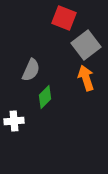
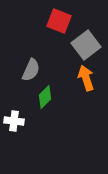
red square: moved 5 px left, 3 px down
white cross: rotated 12 degrees clockwise
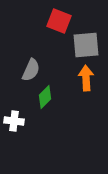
gray square: rotated 32 degrees clockwise
orange arrow: rotated 15 degrees clockwise
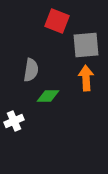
red square: moved 2 px left
gray semicircle: rotated 15 degrees counterclockwise
green diamond: moved 3 px right, 1 px up; rotated 45 degrees clockwise
white cross: rotated 30 degrees counterclockwise
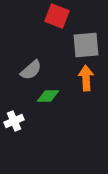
red square: moved 5 px up
gray semicircle: rotated 40 degrees clockwise
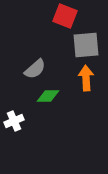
red square: moved 8 px right
gray semicircle: moved 4 px right, 1 px up
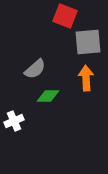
gray square: moved 2 px right, 3 px up
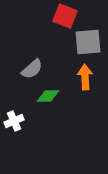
gray semicircle: moved 3 px left
orange arrow: moved 1 px left, 1 px up
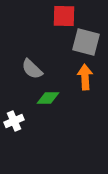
red square: moved 1 px left; rotated 20 degrees counterclockwise
gray square: moved 2 px left; rotated 20 degrees clockwise
gray semicircle: rotated 85 degrees clockwise
green diamond: moved 2 px down
